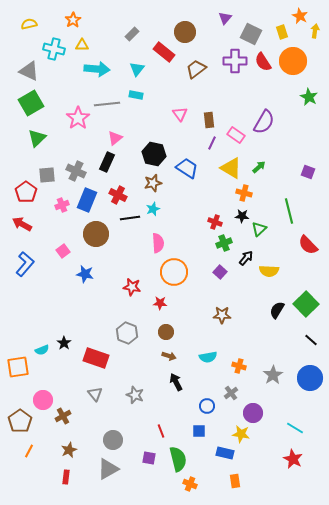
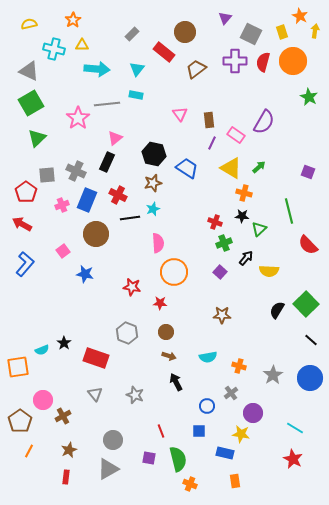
red semicircle at (263, 62): rotated 48 degrees clockwise
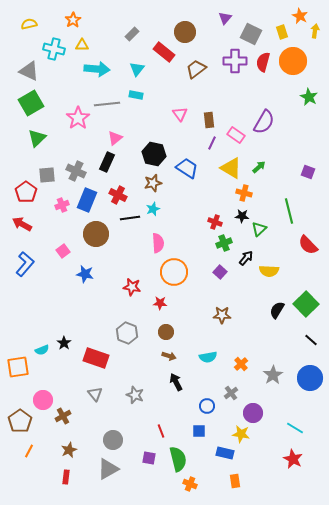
orange cross at (239, 366): moved 2 px right, 2 px up; rotated 32 degrees clockwise
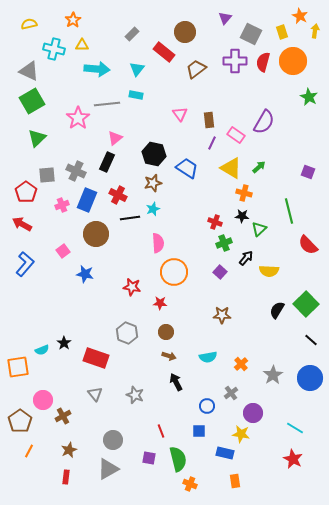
green square at (31, 103): moved 1 px right, 2 px up
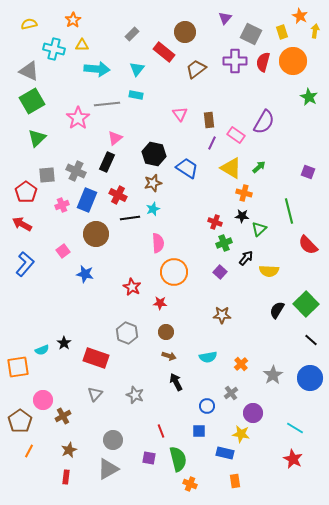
red star at (132, 287): rotated 18 degrees clockwise
gray triangle at (95, 394): rotated 21 degrees clockwise
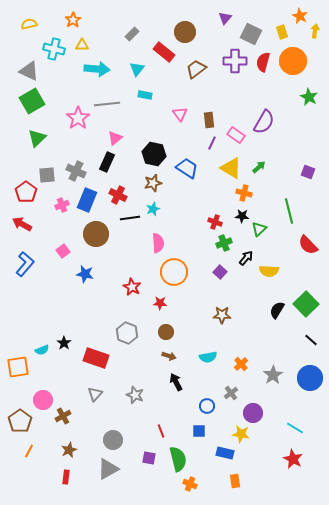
cyan rectangle at (136, 95): moved 9 px right
